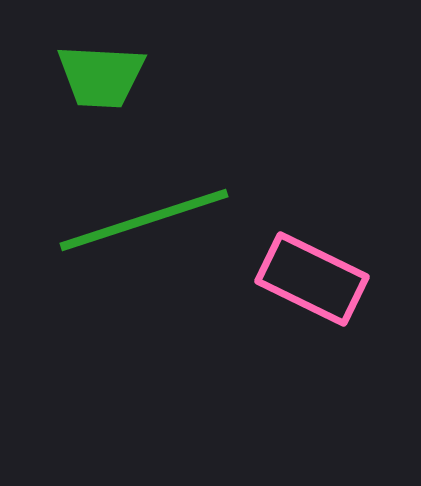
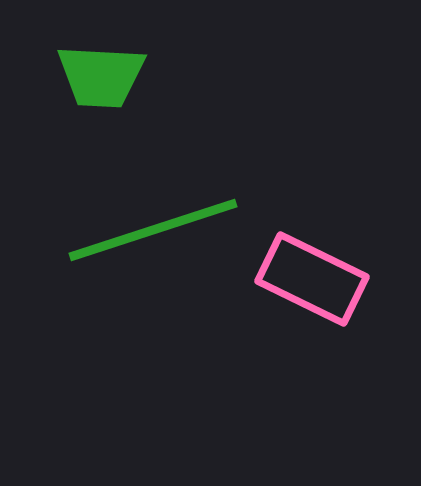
green line: moved 9 px right, 10 px down
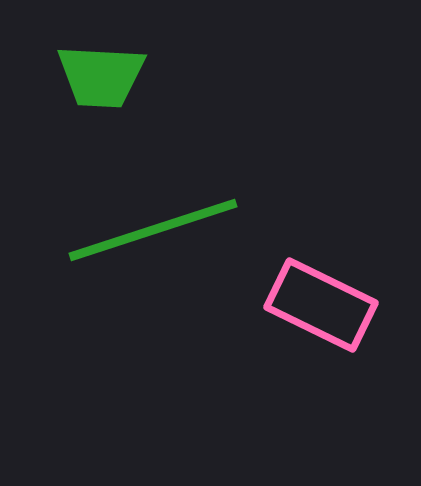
pink rectangle: moved 9 px right, 26 px down
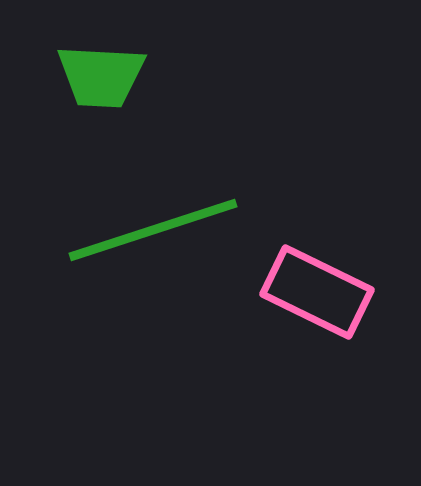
pink rectangle: moved 4 px left, 13 px up
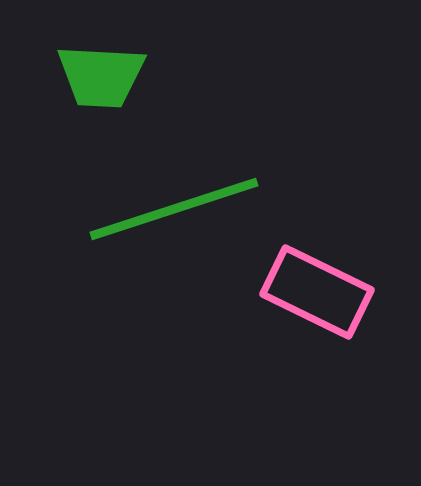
green line: moved 21 px right, 21 px up
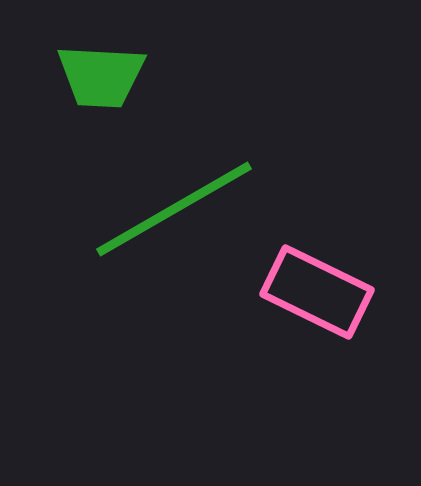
green line: rotated 12 degrees counterclockwise
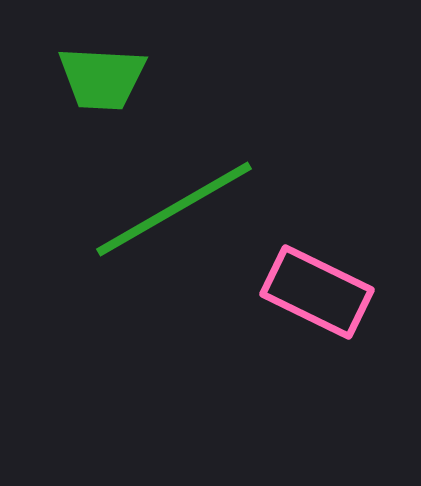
green trapezoid: moved 1 px right, 2 px down
